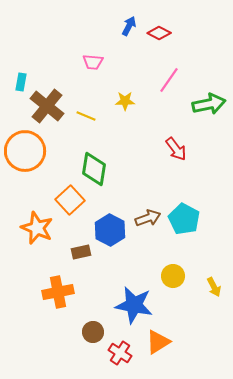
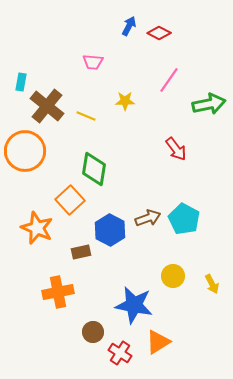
yellow arrow: moved 2 px left, 3 px up
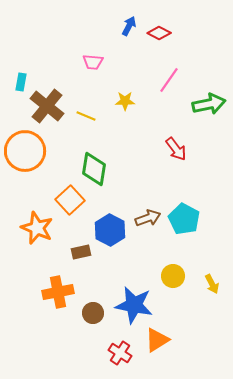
brown circle: moved 19 px up
orange triangle: moved 1 px left, 2 px up
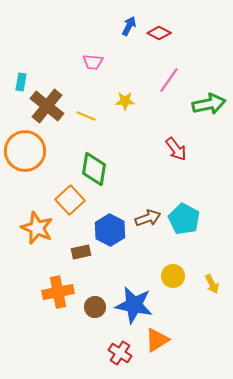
brown circle: moved 2 px right, 6 px up
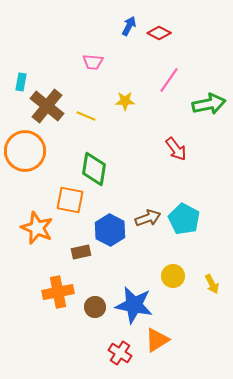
orange square: rotated 36 degrees counterclockwise
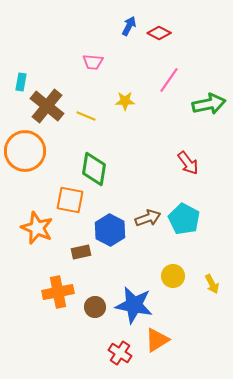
red arrow: moved 12 px right, 14 px down
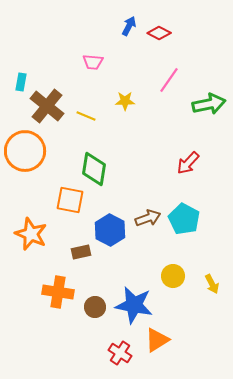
red arrow: rotated 80 degrees clockwise
orange star: moved 6 px left, 6 px down
orange cross: rotated 20 degrees clockwise
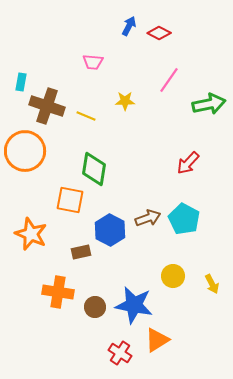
brown cross: rotated 20 degrees counterclockwise
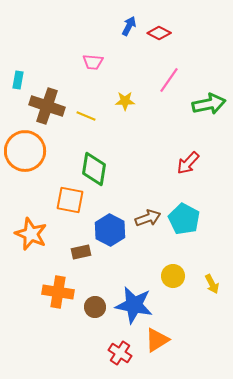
cyan rectangle: moved 3 px left, 2 px up
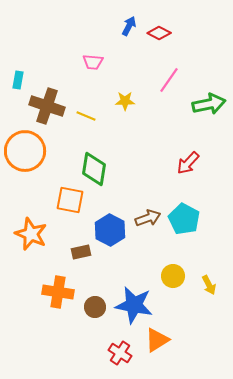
yellow arrow: moved 3 px left, 1 px down
